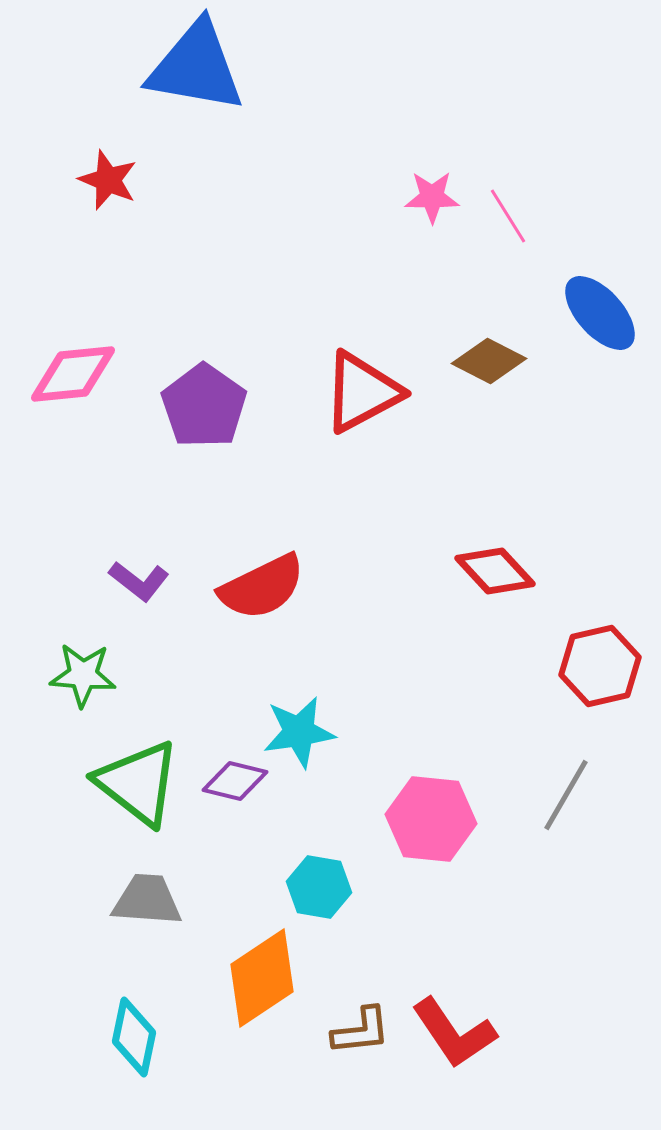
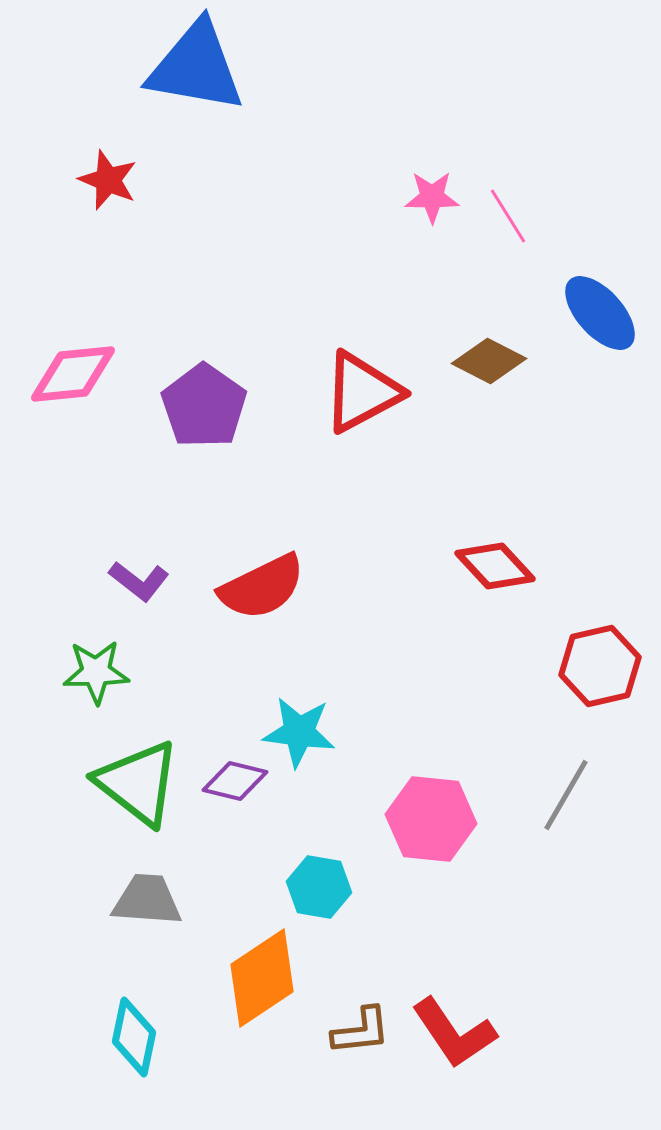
red diamond: moved 5 px up
green star: moved 13 px right, 3 px up; rotated 6 degrees counterclockwise
cyan star: rotated 16 degrees clockwise
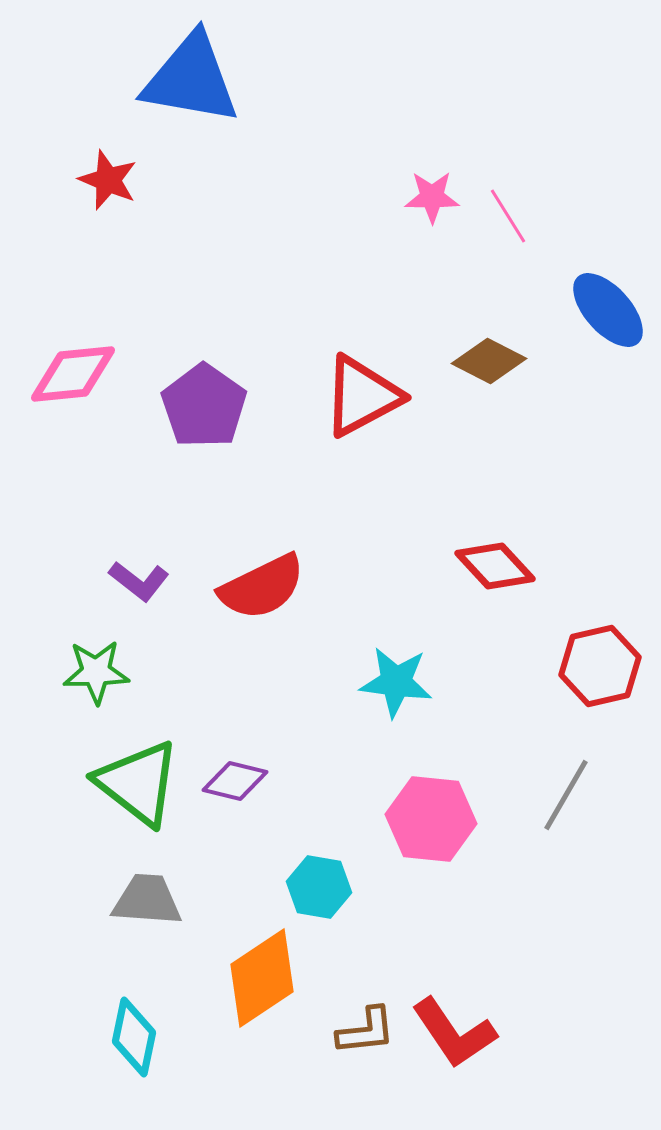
blue triangle: moved 5 px left, 12 px down
blue ellipse: moved 8 px right, 3 px up
red triangle: moved 4 px down
cyan star: moved 97 px right, 50 px up
brown L-shape: moved 5 px right
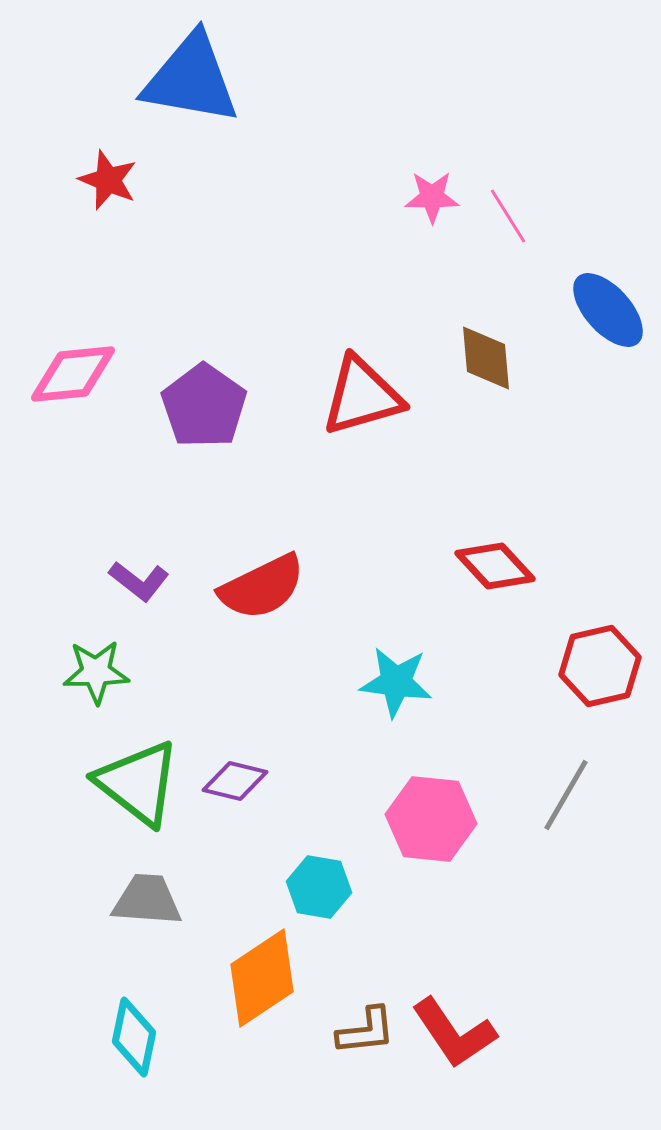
brown diamond: moved 3 px left, 3 px up; rotated 58 degrees clockwise
red triangle: rotated 12 degrees clockwise
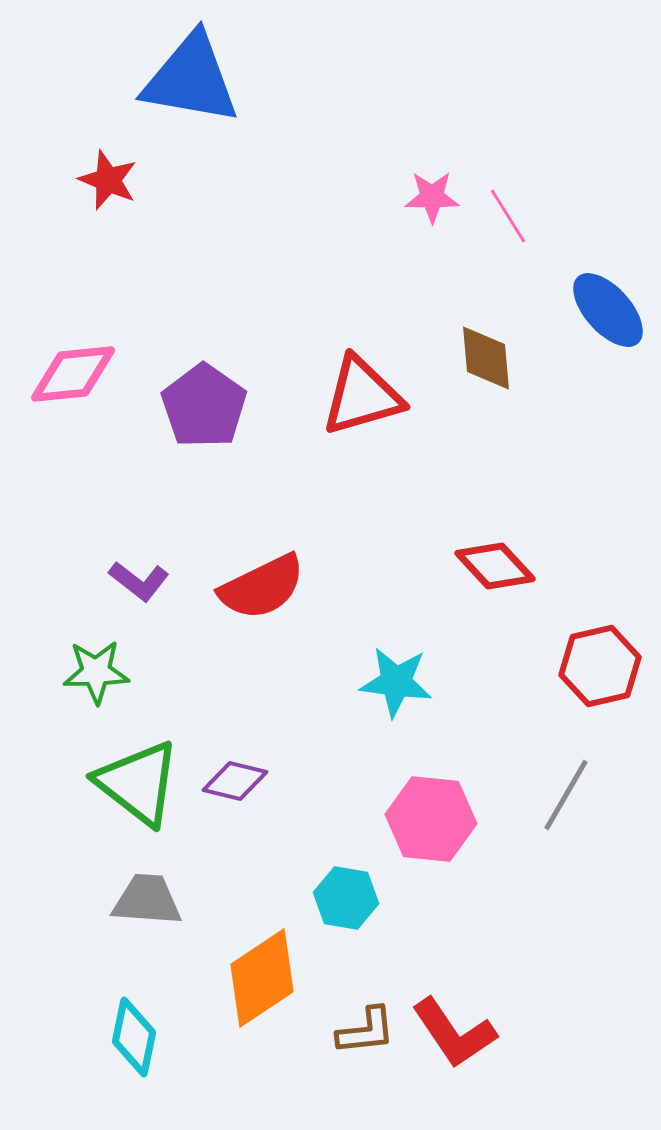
cyan hexagon: moved 27 px right, 11 px down
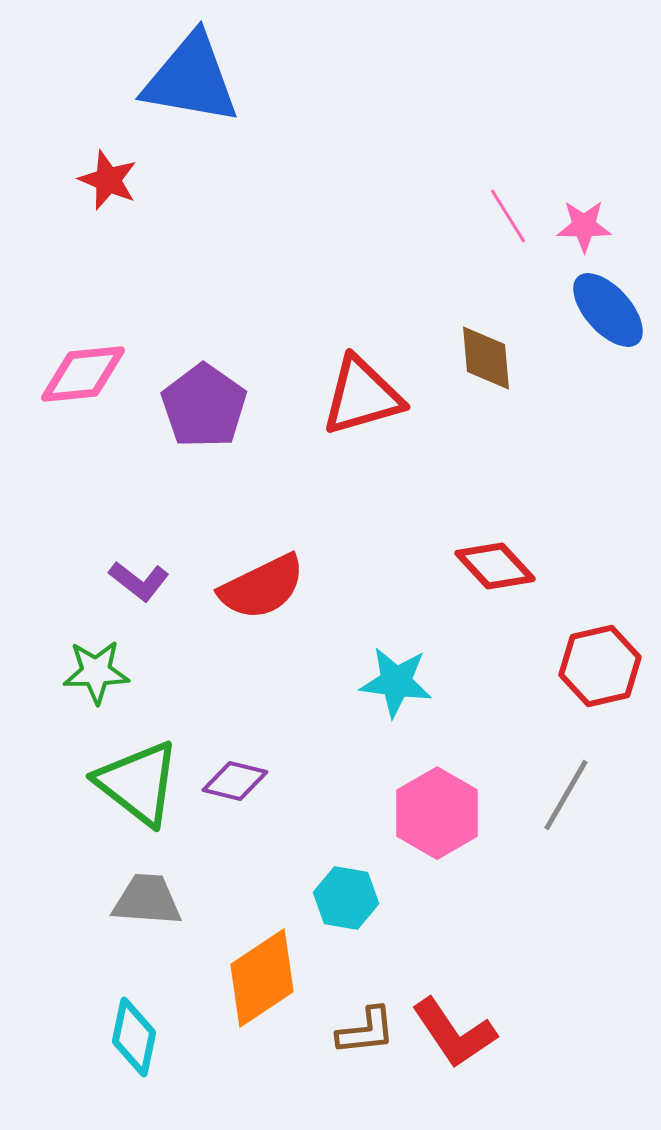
pink star: moved 152 px right, 29 px down
pink diamond: moved 10 px right
pink hexagon: moved 6 px right, 6 px up; rotated 24 degrees clockwise
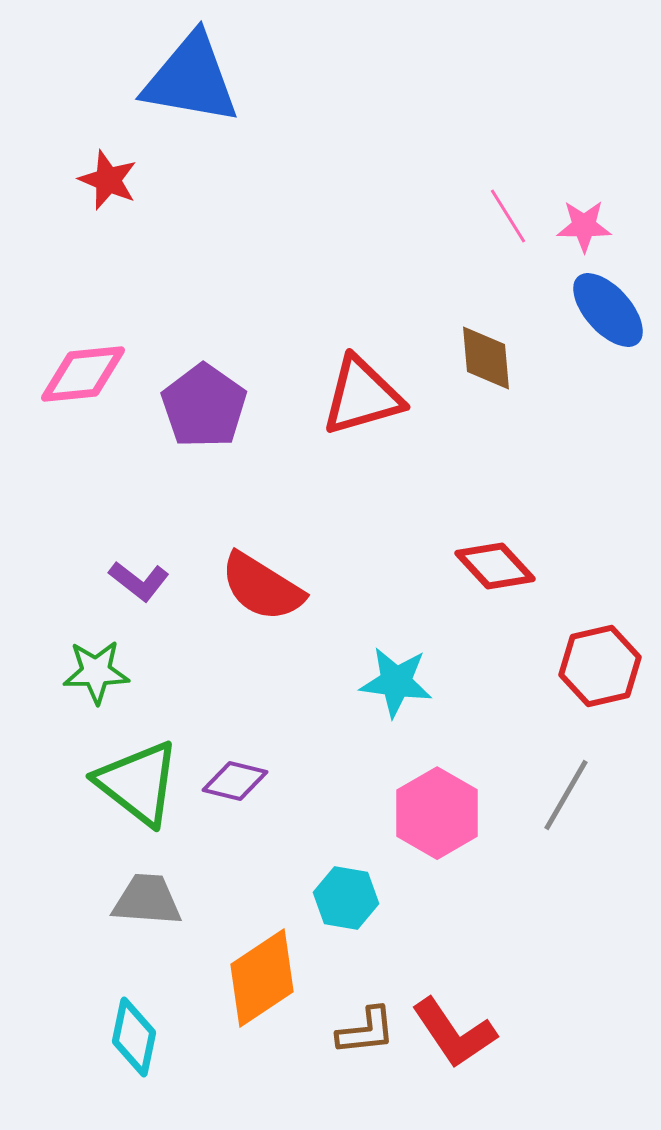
red semicircle: rotated 58 degrees clockwise
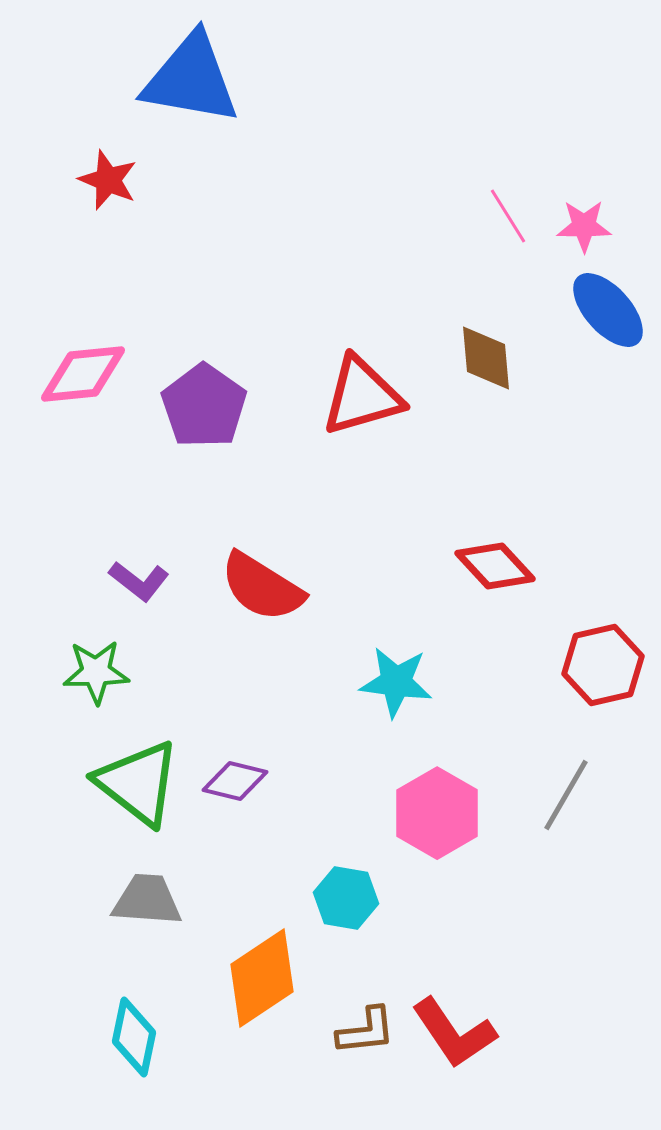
red hexagon: moved 3 px right, 1 px up
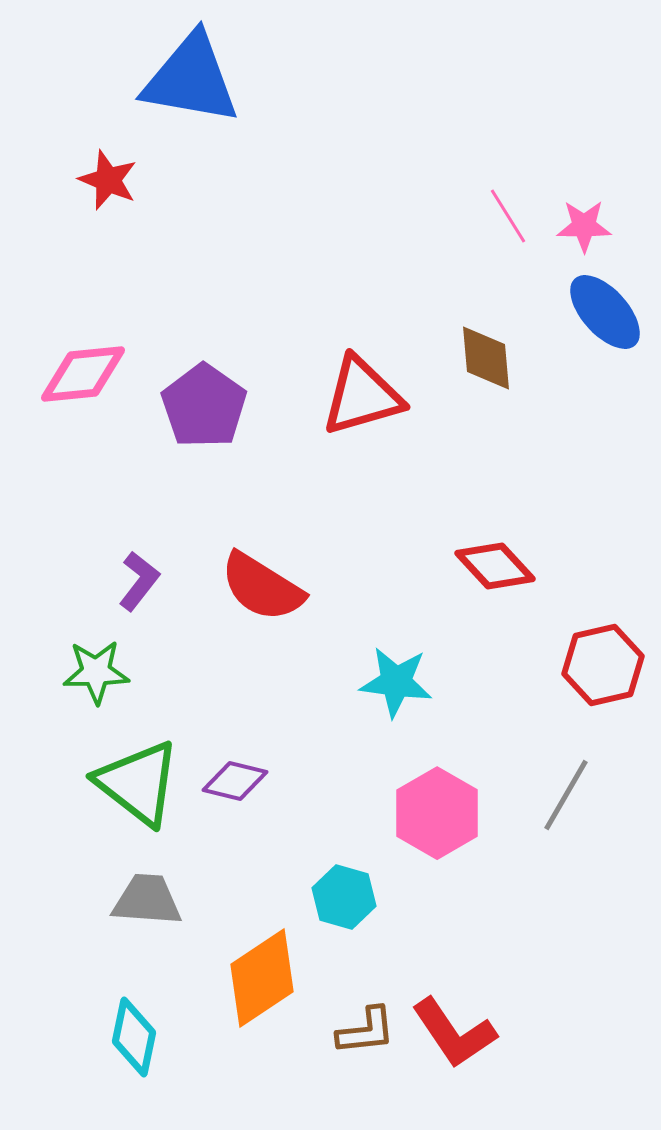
blue ellipse: moved 3 px left, 2 px down
purple L-shape: rotated 90 degrees counterclockwise
cyan hexagon: moved 2 px left, 1 px up; rotated 6 degrees clockwise
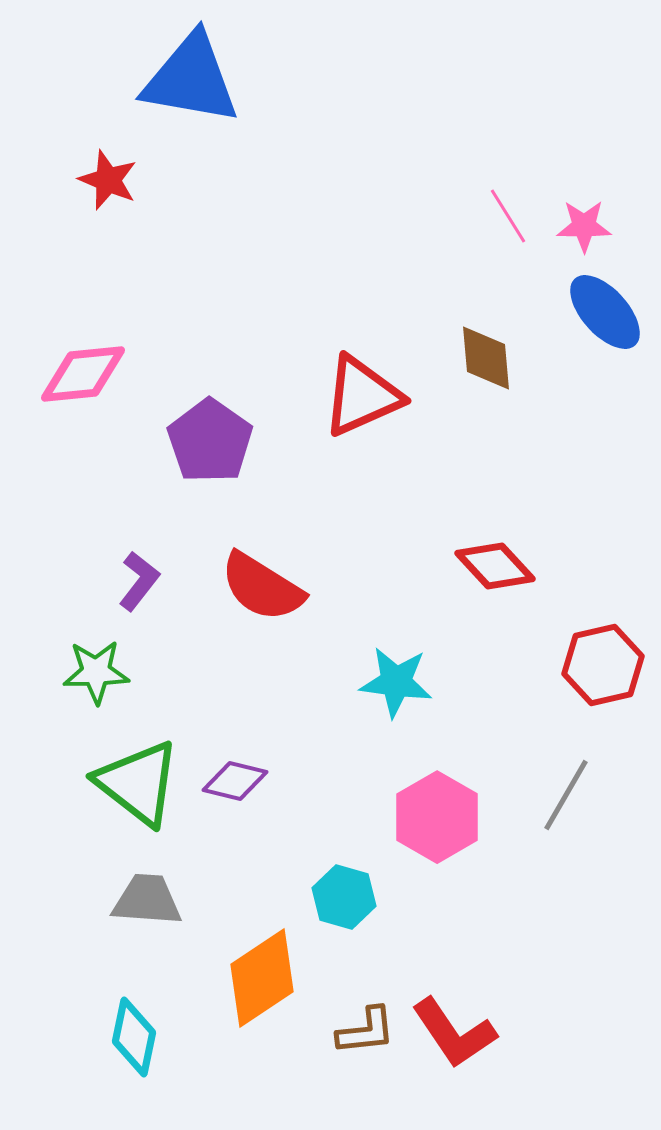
red triangle: rotated 8 degrees counterclockwise
purple pentagon: moved 6 px right, 35 px down
pink hexagon: moved 4 px down
